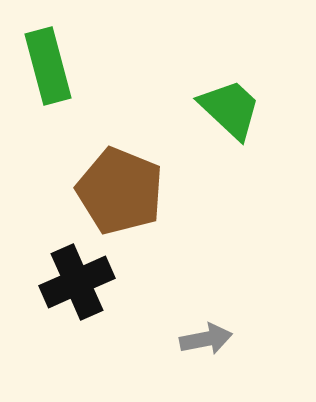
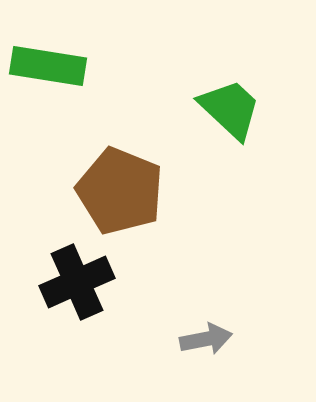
green rectangle: rotated 66 degrees counterclockwise
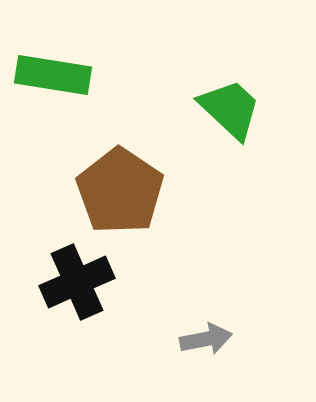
green rectangle: moved 5 px right, 9 px down
brown pentagon: rotated 12 degrees clockwise
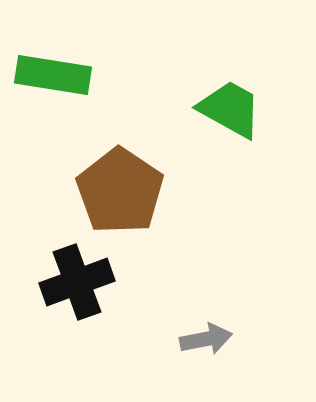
green trapezoid: rotated 14 degrees counterclockwise
black cross: rotated 4 degrees clockwise
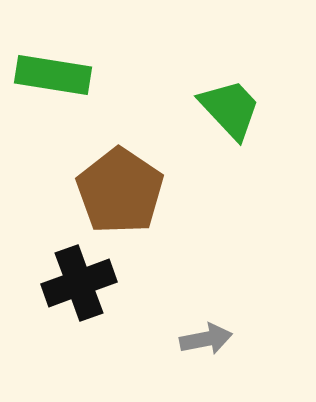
green trapezoid: rotated 18 degrees clockwise
black cross: moved 2 px right, 1 px down
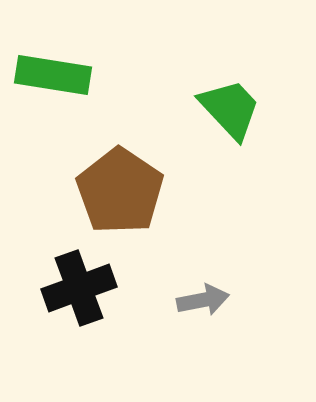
black cross: moved 5 px down
gray arrow: moved 3 px left, 39 px up
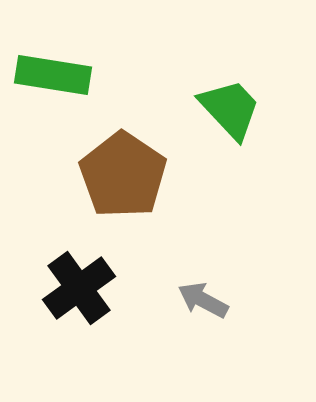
brown pentagon: moved 3 px right, 16 px up
black cross: rotated 16 degrees counterclockwise
gray arrow: rotated 141 degrees counterclockwise
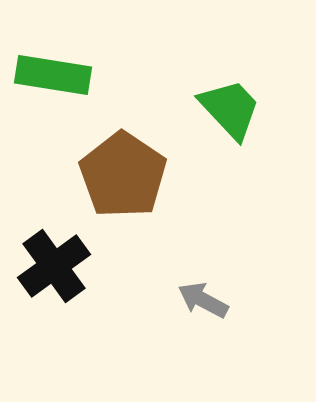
black cross: moved 25 px left, 22 px up
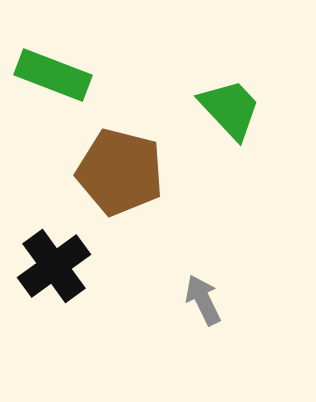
green rectangle: rotated 12 degrees clockwise
brown pentagon: moved 3 px left, 3 px up; rotated 20 degrees counterclockwise
gray arrow: rotated 36 degrees clockwise
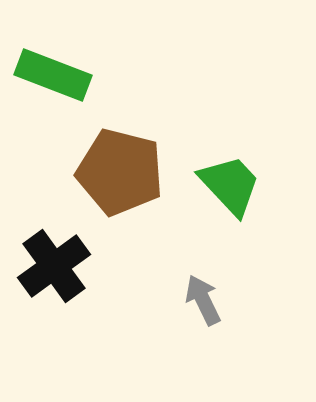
green trapezoid: moved 76 px down
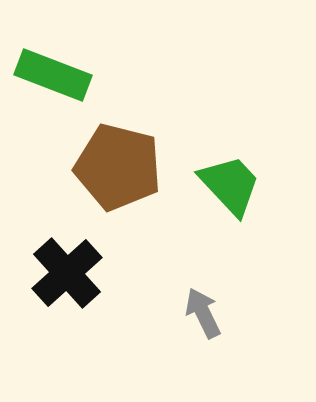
brown pentagon: moved 2 px left, 5 px up
black cross: moved 13 px right, 7 px down; rotated 6 degrees counterclockwise
gray arrow: moved 13 px down
